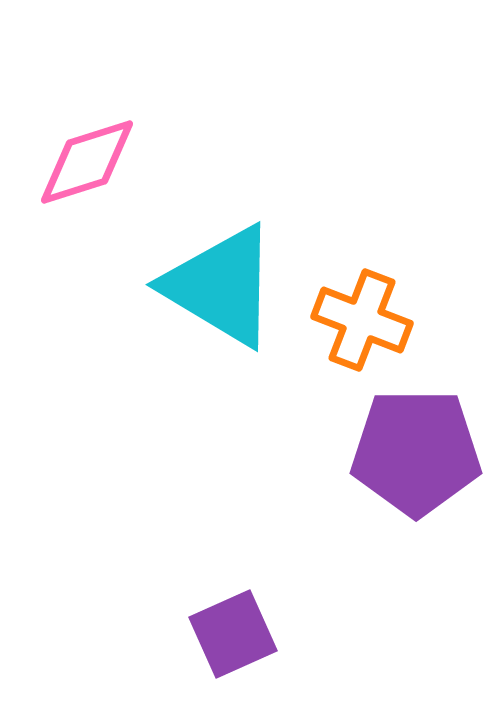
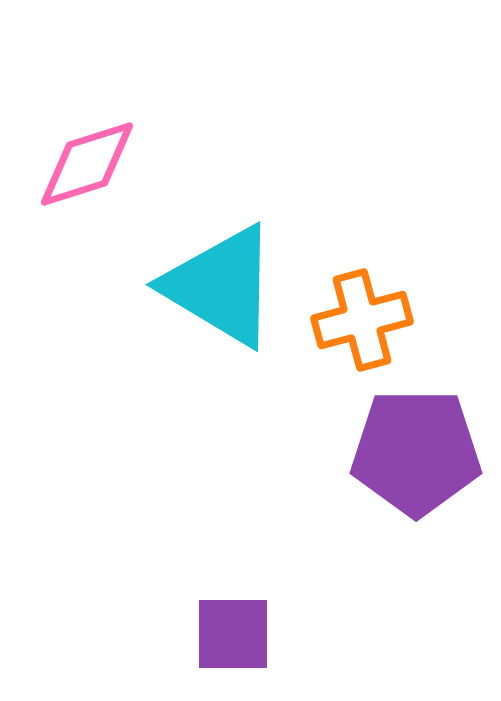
pink diamond: moved 2 px down
orange cross: rotated 36 degrees counterclockwise
purple square: rotated 24 degrees clockwise
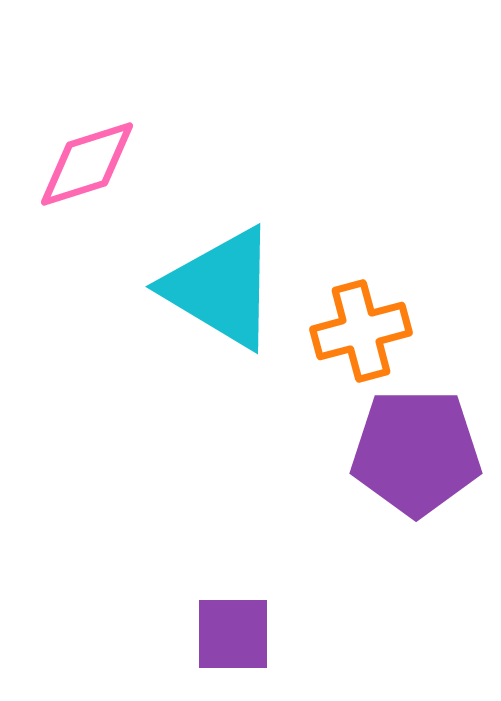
cyan triangle: moved 2 px down
orange cross: moved 1 px left, 11 px down
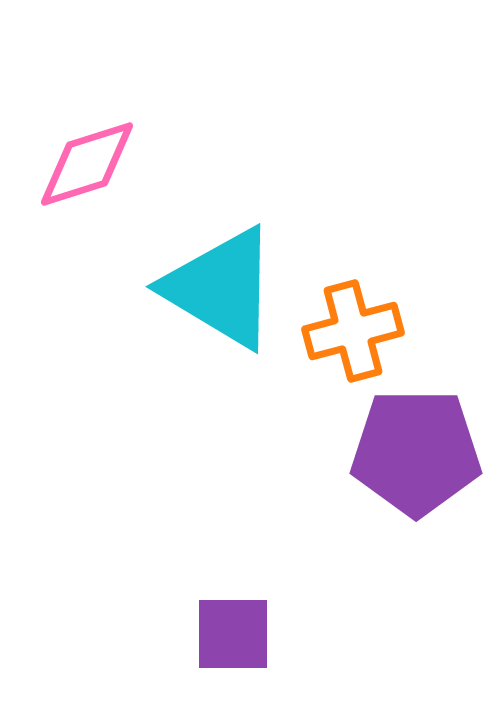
orange cross: moved 8 px left
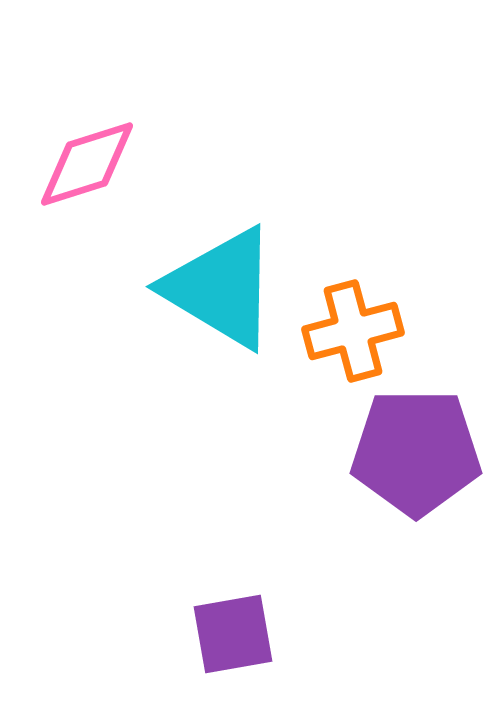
purple square: rotated 10 degrees counterclockwise
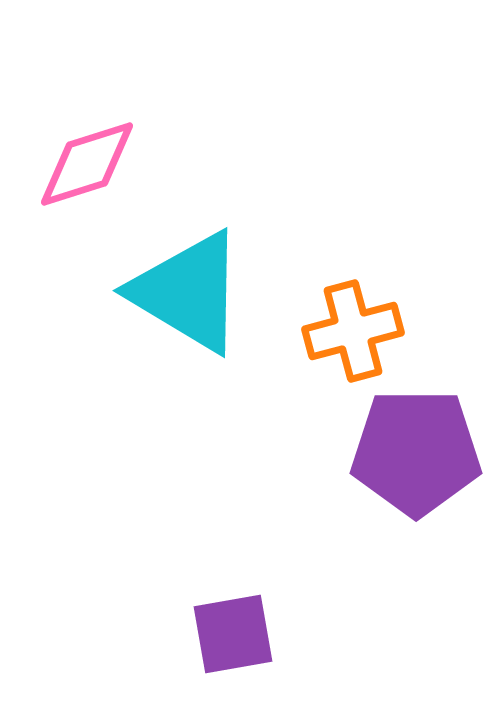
cyan triangle: moved 33 px left, 4 px down
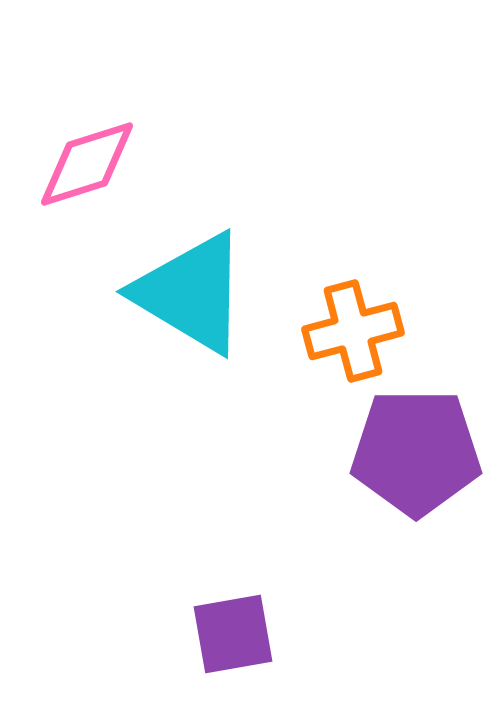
cyan triangle: moved 3 px right, 1 px down
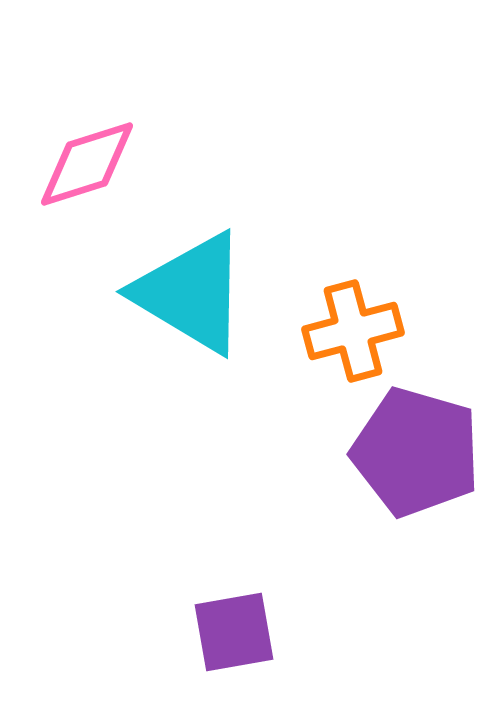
purple pentagon: rotated 16 degrees clockwise
purple square: moved 1 px right, 2 px up
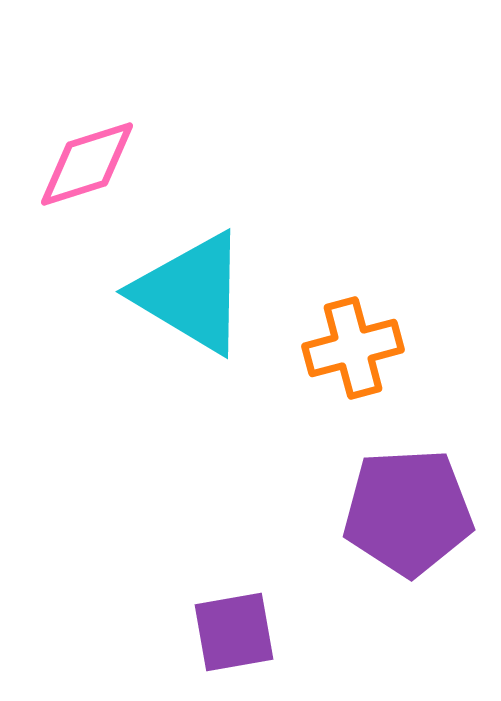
orange cross: moved 17 px down
purple pentagon: moved 8 px left, 60 px down; rotated 19 degrees counterclockwise
